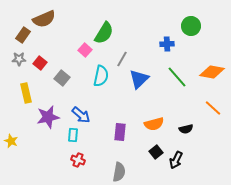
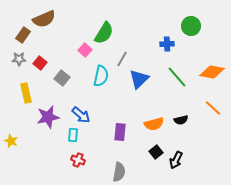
black semicircle: moved 5 px left, 9 px up
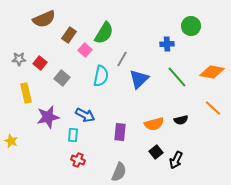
brown rectangle: moved 46 px right
blue arrow: moved 4 px right; rotated 12 degrees counterclockwise
gray semicircle: rotated 12 degrees clockwise
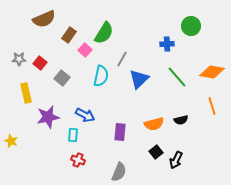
orange line: moved 1 px left, 2 px up; rotated 30 degrees clockwise
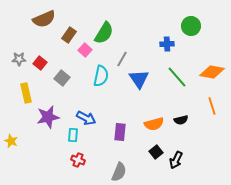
blue triangle: rotated 20 degrees counterclockwise
blue arrow: moved 1 px right, 3 px down
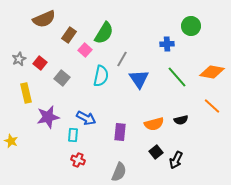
gray star: rotated 24 degrees counterclockwise
orange line: rotated 30 degrees counterclockwise
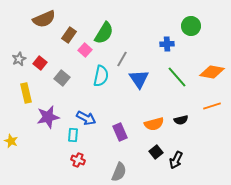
orange line: rotated 60 degrees counterclockwise
purple rectangle: rotated 30 degrees counterclockwise
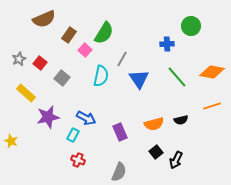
yellow rectangle: rotated 36 degrees counterclockwise
cyan rectangle: rotated 24 degrees clockwise
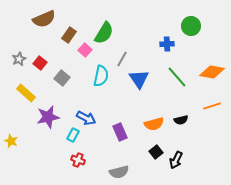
gray semicircle: rotated 54 degrees clockwise
